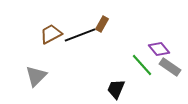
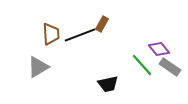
brown trapezoid: rotated 115 degrees clockwise
gray triangle: moved 2 px right, 9 px up; rotated 15 degrees clockwise
black trapezoid: moved 8 px left, 5 px up; rotated 125 degrees counterclockwise
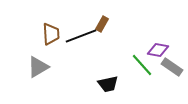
black line: moved 1 px right, 1 px down
purple diamond: moved 1 px left, 1 px down; rotated 40 degrees counterclockwise
gray rectangle: moved 2 px right
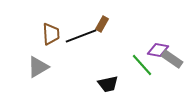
gray rectangle: moved 8 px up
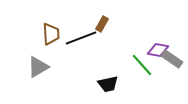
black line: moved 2 px down
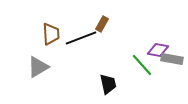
gray rectangle: rotated 25 degrees counterclockwise
black trapezoid: rotated 90 degrees counterclockwise
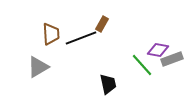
gray rectangle: rotated 30 degrees counterclockwise
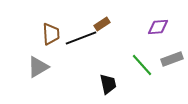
brown rectangle: rotated 28 degrees clockwise
purple diamond: moved 23 px up; rotated 15 degrees counterclockwise
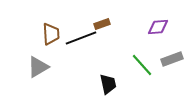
brown rectangle: rotated 14 degrees clockwise
